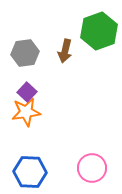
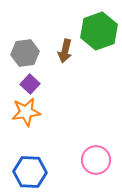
purple square: moved 3 px right, 8 px up
pink circle: moved 4 px right, 8 px up
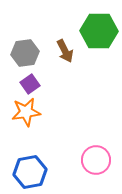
green hexagon: rotated 21 degrees clockwise
brown arrow: rotated 40 degrees counterclockwise
purple square: rotated 12 degrees clockwise
blue hexagon: rotated 12 degrees counterclockwise
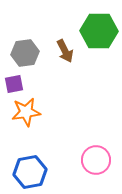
purple square: moved 16 px left; rotated 24 degrees clockwise
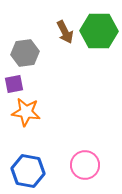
brown arrow: moved 19 px up
orange star: rotated 16 degrees clockwise
pink circle: moved 11 px left, 5 px down
blue hexagon: moved 2 px left, 1 px up; rotated 20 degrees clockwise
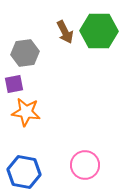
blue hexagon: moved 4 px left, 1 px down
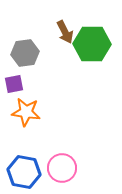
green hexagon: moved 7 px left, 13 px down
pink circle: moved 23 px left, 3 px down
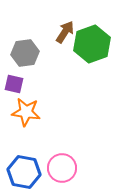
brown arrow: rotated 120 degrees counterclockwise
green hexagon: rotated 21 degrees counterclockwise
purple square: rotated 24 degrees clockwise
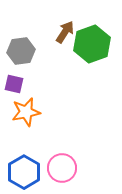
gray hexagon: moved 4 px left, 2 px up
orange star: rotated 20 degrees counterclockwise
blue hexagon: rotated 20 degrees clockwise
